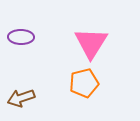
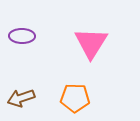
purple ellipse: moved 1 px right, 1 px up
orange pentagon: moved 9 px left, 15 px down; rotated 16 degrees clockwise
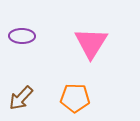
brown arrow: rotated 28 degrees counterclockwise
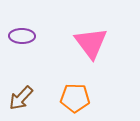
pink triangle: rotated 9 degrees counterclockwise
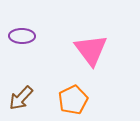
pink triangle: moved 7 px down
orange pentagon: moved 2 px left, 2 px down; rotated 28 degrees counterclockwise
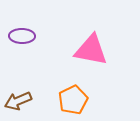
pink triangle: rotated 42 degrees counterclockwise
brown arrow: moved 3 px left, 3 px down; rotated 24 degrees clockwise
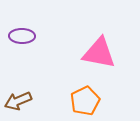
pink triangle: moved 8 px right, 3 px down
orange pentagon: moved 12 px right, 1 px down
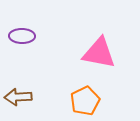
brown arrow: moved 4 px up; rotated 20 degrees clockwise
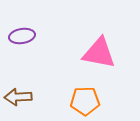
purple ellipse: rotated 10 degrees counterclockwise
orange pentagon: rotated 24 degrees clockwise
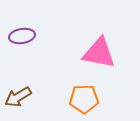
brown arrow: rotated 28 degrees counterclockwise
orange pentagon: moved 1 px left, 2 px up
